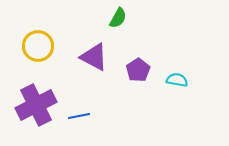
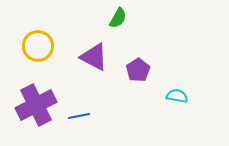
cyan semicircle: moved 16 px down
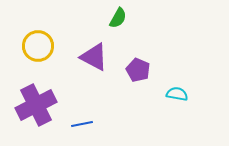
purple pentagon: rotated 15 degrees counterclockwise
cyan semicircle: moved 2 px up
blue line: moved 3 px right, 8 px down
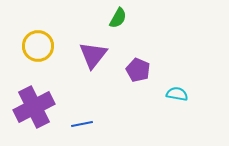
purple triangle: moved 1 px left, 2 px up; rotated 40 degrees clockwise
purple cross: moved 2 px left, 2 px down
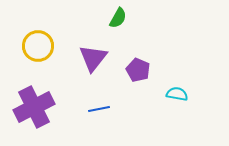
purple triangle: moved 3 px down
blue line: moved 17 px right, 15 px up
